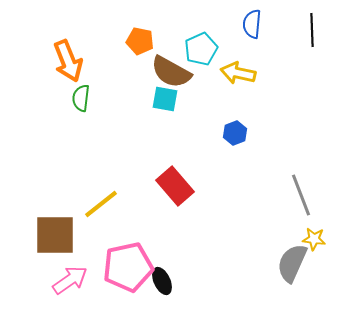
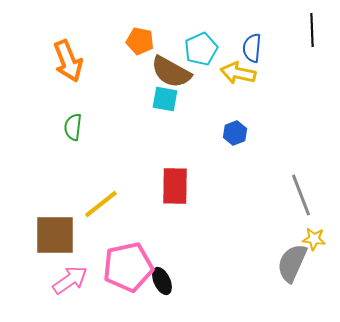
blue semicircle: moved 24 px down
green semicircle: moved 8 px left, 29 px down
red rectangle: rotated 42 degrees clockwise
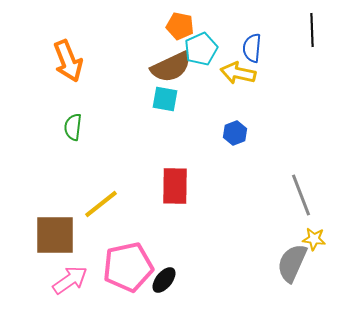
orange pentagon: moved 40 px right, 15 px up
brown semicircle: moved 5 px up; rotated 54 degrees counterclockwise
black ellipse: moved 2 px right, 1 px up; rotated 64 degrees clockwise
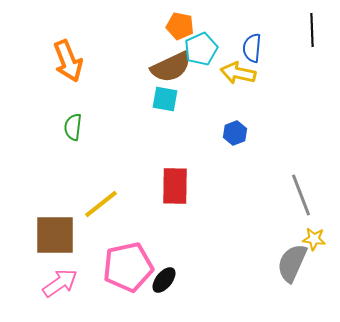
pink arrow: moved 10 px left, 3 px down
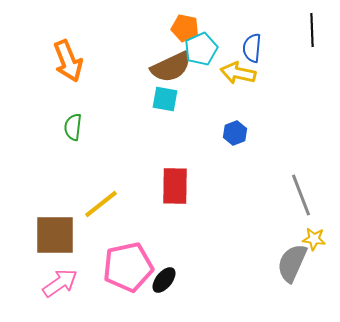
orange pentagon: moved 5 px right, 2 px down
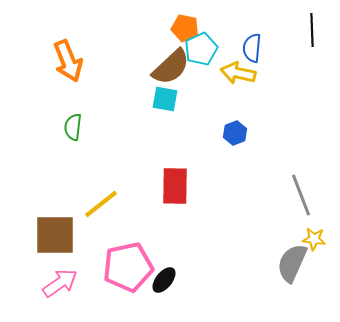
brown semicircle: rotated 18 degrees counterclockwise
